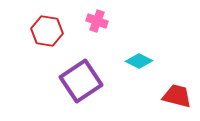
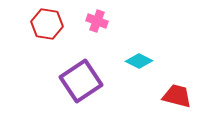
red hexagon: moved 7 px up
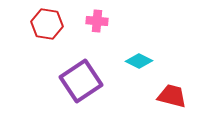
pink cross: rotated 15 degrees counterclockwise
red trapezoid: moved 5 px left
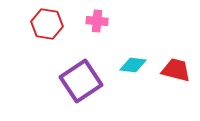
cyan diamond: moved 6 px left, 4 px down; rotated 20 degrees counterclockwise
red trapezoid: moved 4 px right, 26 px up
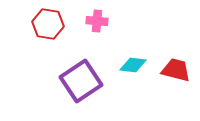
red hexagon: moved 1 px right
